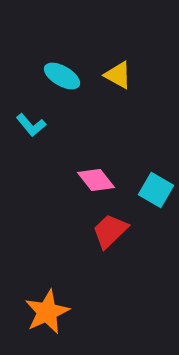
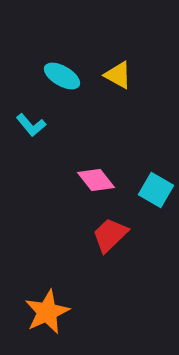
red trapezoid: moved 4 px down
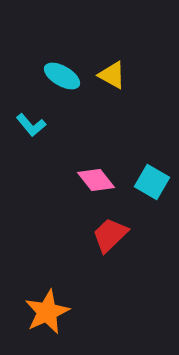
yellow triangle: moved 6 px left
cyan square: moved 4 px left, 8 px up
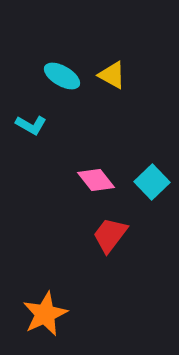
cyan L-shape: rotated 20 degrees counterclockwise
cyan square: rotated 16 degrees clockwise
red trapezoid: rotated 9 degrees counterclockwise
orange star: moved 2 px left, 2 px down
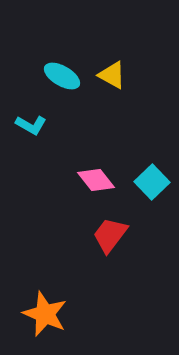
orange star: rotated 24 degrees counterclockwise
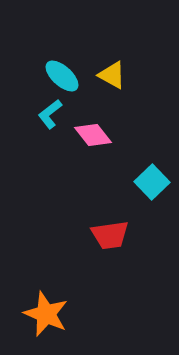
cyan ellipse: rotated 12 degrees clockwise
cyan L-shape: moved 19 px right, 11 px up; rotated 112 degrees clockwise
pink diamond: moved 3 px left, 45 px up
red trapezoid: rotated 135 degrees counterclockwise
orange star: moved 1 px right
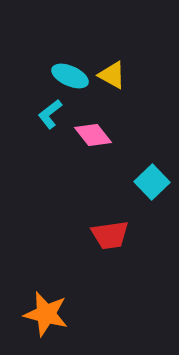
cyan ellipse: moved 8 px right; rotated 18 degrees counterclockwise
orange star: rotated 9 degrees counterclockwise
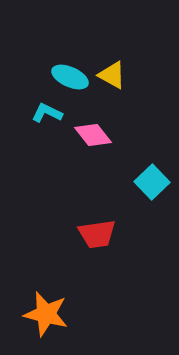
cyan ellipse: moved 1 px down
cyan L-shape: moved 3 px left, 1 px up; rotated 64 degrees clockwise
red trapezoid: moved 13 px left, 1 px up
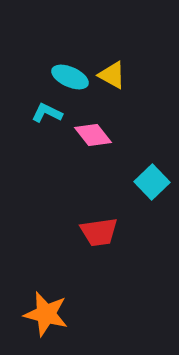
red trapezoid: moved 2 px right, 2 px up
